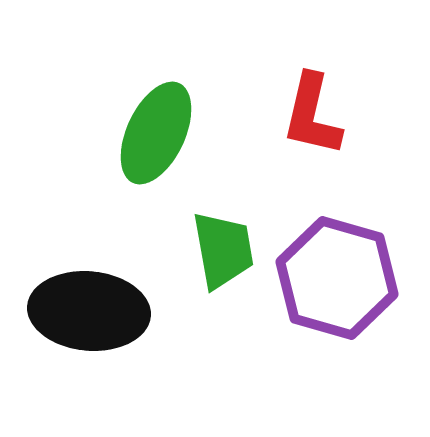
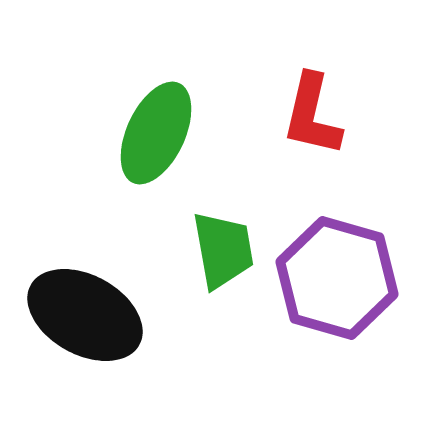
black ellipse: moved 4 px left, 4 px down; rotated 24 degrees clockwise
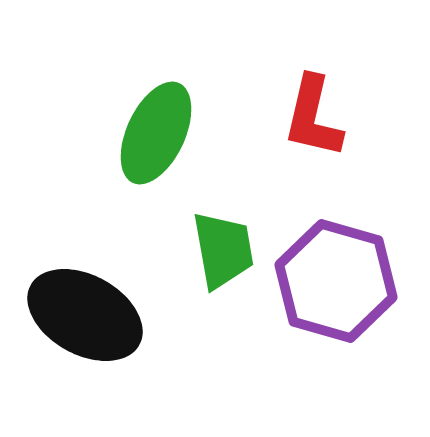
red L-shape: moved 1 px right, 2 px down
purple hexagon: moved 1 px left, 3 px down
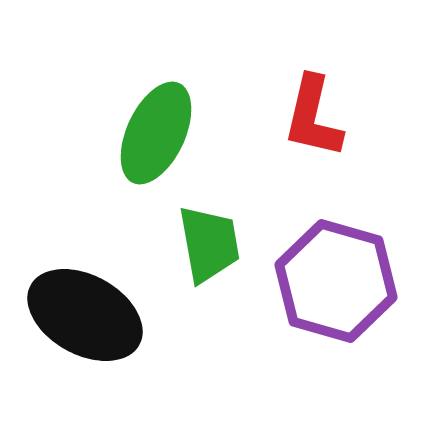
green trapezoid: moved 14 px left, 6 px up
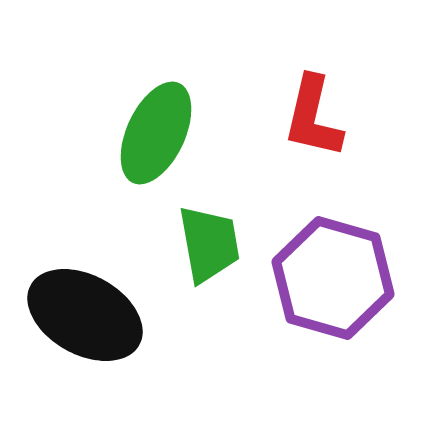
purple hexagon: moved 3 px left, 3 px up
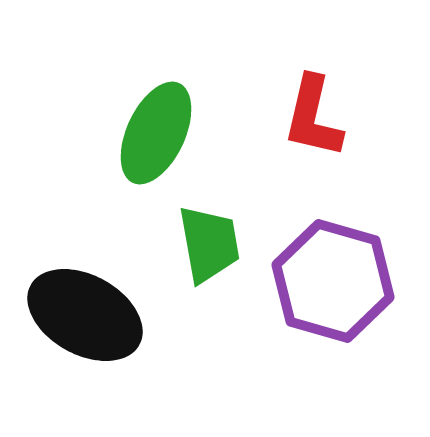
purple hexagon: moved 3 px down
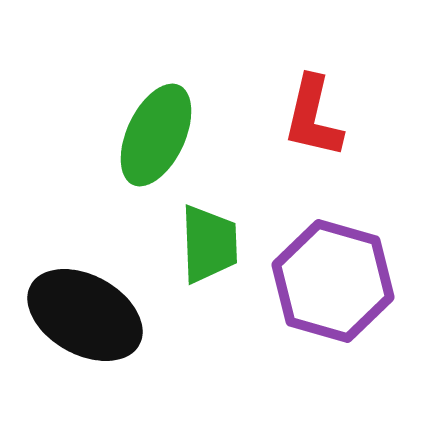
green ellipse: moved 2 px down
green trapezoid: rotated 8 degrees clockwise
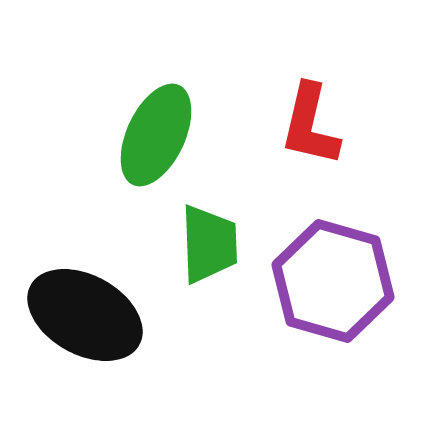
red L-shape: moved 3 px left, 8 px down
